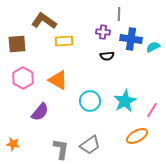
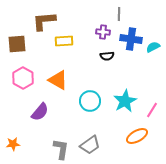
brown L-shape: rotated 40 degrees counterclockwise
orange star: rotated 16 degrees counterclockwise
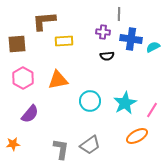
orange triangle: rotated 40 degrees counterclockwise
cyan star: moved 2 px down
purple semicircle: moved 10 px left, 2 px down
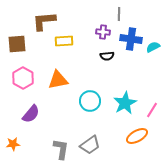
purple semicircle: moved 1 px right
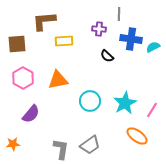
purple cross: moved 4 px left, 3 px up
black semicircle: rotated 48 degrees clockwise
orange ellipse: rotated 65 degrees clockwise
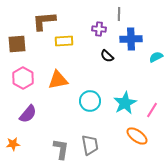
blue cross: rotated 10 degrees counterclockwise
cyan semicircle: moved 3 px right, 10 px down
purple semicircle: moved 3 px left
gray trapezoid: rotated 65 degrees counterclockwise
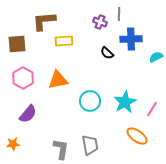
purple cross: moved 1 px right, 7 px up; rotated 16 degrees clockwise
black semicircle: moved 3 px up
cyan star: moved 1 px up
pink line: moved 1 px up
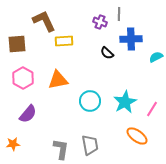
brown L-shape: rotated 70 degrees clockwise
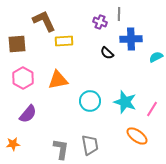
cyan star: rotated 25 degrees counterclockwise
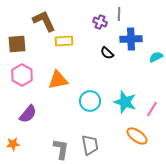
pink hexagon: moved 1 px left, 3 px up
